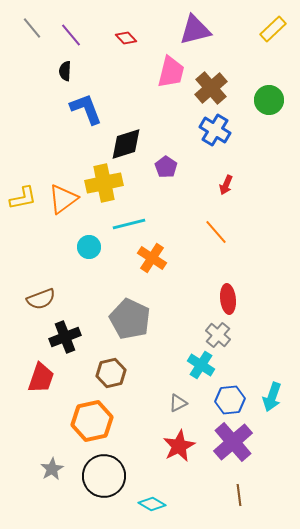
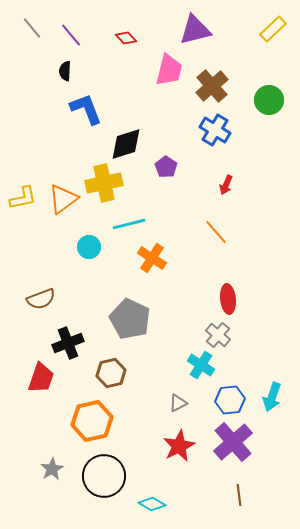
pink trapezoid: moved 2 px left, 2 px up
brown cross: moved 1 px right, 2 px up
black cross: moved 3 px right, 6 px down
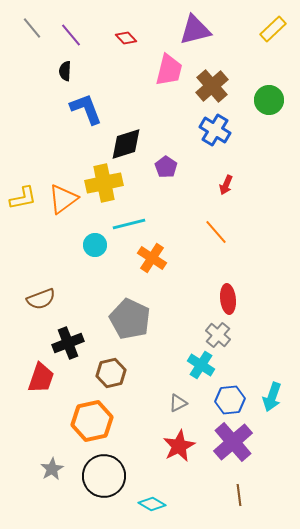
cyan circle: moved 6 px right, 2 px up
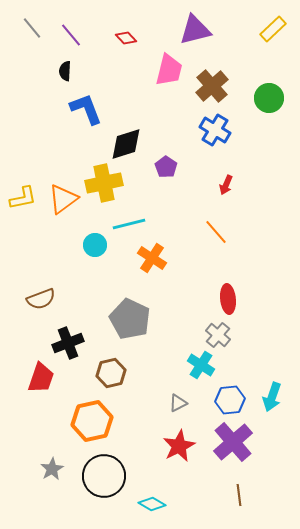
green circle: moved 2 px up
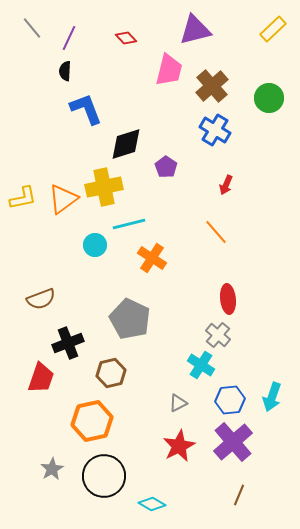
purple line: moved 2 px left, 3 px down; rotated 65 degrees clockwise
yellow cross: moved 4 px down
brown line: rotated 30 degrees clockwise
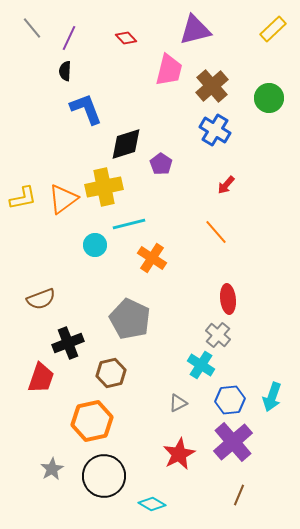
purple pentagon: moved 5 px left, 3 px up
red arrow: rotated 18 degrees clockwise
red star: moved 8 px down
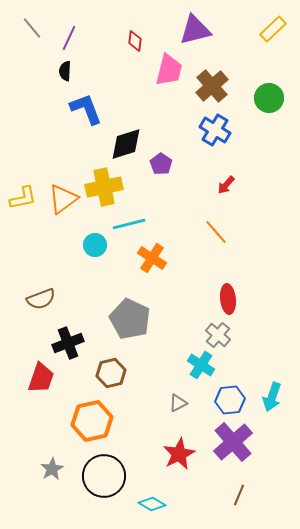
red diamond: moved 9 px right, 3 px down; rotated 50 degrees clockwise
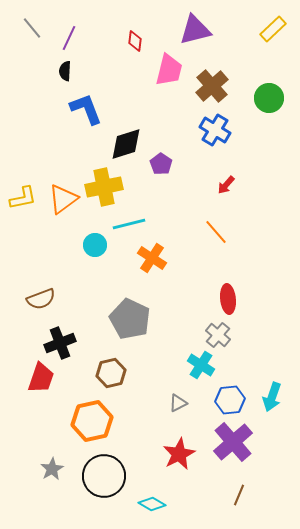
black cross: moved 8 px left
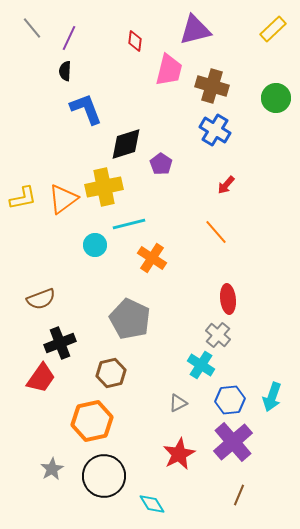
brown cross: rotated 32 degrees counterclockwise
green circle: moved 7 px right
red trapezoid: rotated 16 degrees clockwise
cyan diamond: rotated 28 degrees clockwise
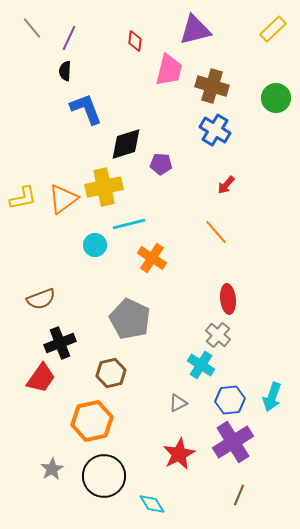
purple pentagon: rotated 30 degrees counterclockwise
purple cross: rotated 9 degrees clockwise
